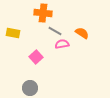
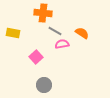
gray circle: moved 14 px right, 3 px up
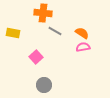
pink semicircle: moved 21 px right, 3 px down
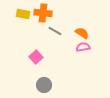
yellow rectangle: moved 10 px right, 19 px up
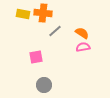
gray line: rotated 72 degrees counterclockwise
pink square: rotated 32 degrees clockwise
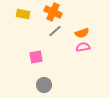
orange cross: moved 10 px right, 1 px up; rotated 18 degrees clockwise
orange semicircle: rotated 128 degrees clockwise
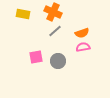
gray circle: moved 14 px right, 24 px up
